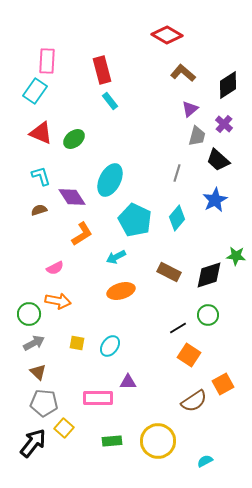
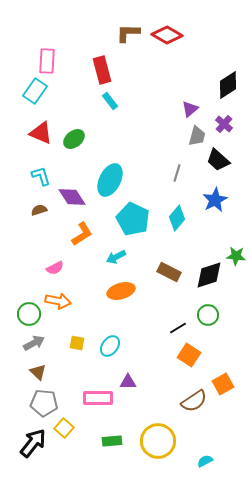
brown L-shape at (183, 73): moved 55 px left, 40 px up; rotated 40 degrees counterclockwise
cyan pentagon at (135, 220): moved 2 px left, 1 px up
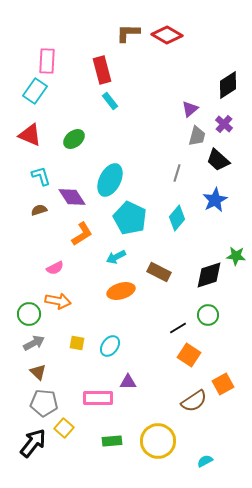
red triangle at (41, 133): moved 11 px left, 2 px down
cyan pentagon at (133, 219): moved 3 px left, 1 px up
brown rectangle at (169, 272): moved 10 px left
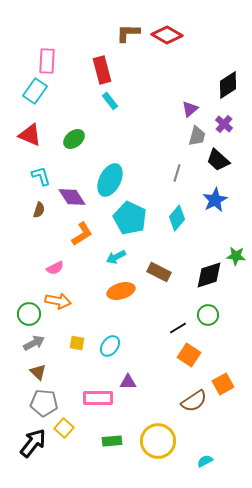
brown semicircle at (39, 210): rotated 126 degrees clockwise
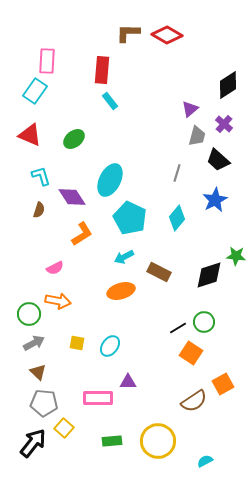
red rectangle at (102, 70): rotated 20 degrees clockwise
cyan arrow at (116, 257): moved 8 px right
green circle at (208, 315): moved 4 px left, 7 px down
orange square at (189, 355): moved 2 px right, 2 px up
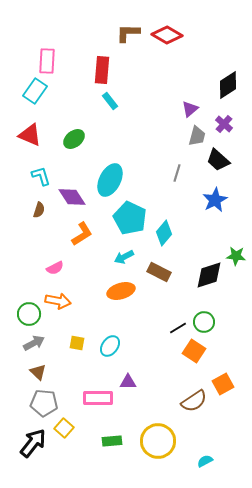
cyan diamond at (177, 218): moved 13 px left, 15 px down
orange square at (191, 353): moved 3 px right, 2 px up
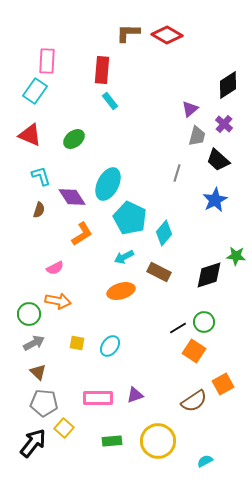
cyan ellipse at (110, 180): moved 2 px left, 4 px down
purple triangle at (128, 382): moved 7 px right, 13 px down; rotated 18 degrees counterclockwise
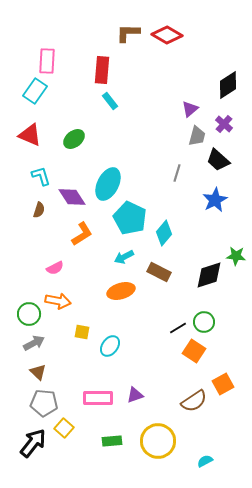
yellow square at (77, 343): moved 5 px right, 11 px up
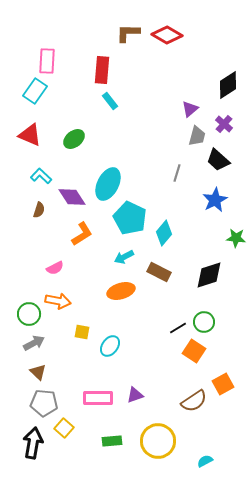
cyan L-shape at (41, 176): rotated 30 degrees counterclockwise
green star at (236, 256): moved 18 px up
black arrow at (33, 443): rotated 28 degrees counterclockwise
